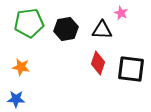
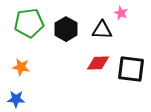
black hexagon: rotated 20 degrees counterclockwise
red diamond: rotated 70 degrees clockwise
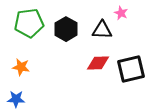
black square: rotated 20 degrees counterclockwise
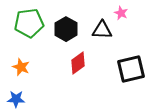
red diamond: moved 20 px left; rotated 35 degrees counterclockwise
orange star: rotated 12 degrees clockwise
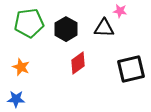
pink star: moved 1 px left, 2 px up; rotated 16 degrees counterclockwise
black triangle: moved 2 px right, 2 px up
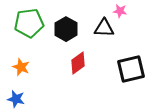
blue star: rotated 12 degrees clockwise
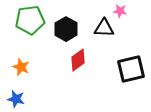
green pentagon: moved 1 px right, 3 px up
red diamond: moved 3 px up
